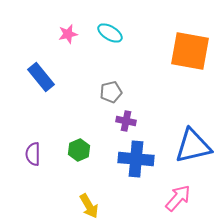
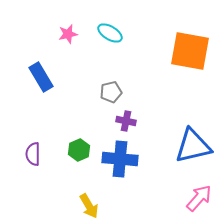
blue rectangle: rotated 8 degrees clockwise
blue cross: moved 16 px left
pink arrow: moved 21 px right
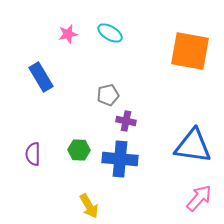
gray pentagon: moved 3 px left, 3 px down
blue triangle: rotated 21 degrees clockwise
green hexagon: rotated 25 degrees clockwise
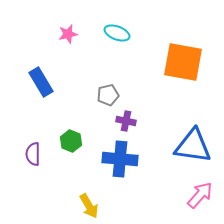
cyan ellipse: moved 7 px right; rotated 10 degrees counterclockwise
orange square: moved 7 px left, 11 px down
blue rectangle: moved 5 px down
green hexagon: moved 8 px left, 9 px up; rotated 20 degrees clockwise
pink arrow: moved 1 px right, 3 px up
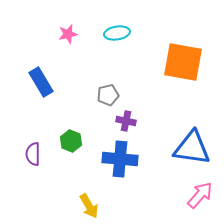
cyan ellipse: rotated 30 degrees counterclockwise
blue triangle: moved 1 px left, 2 px down
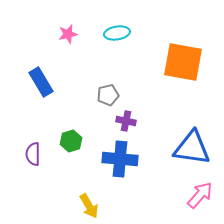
green hexagon: rotated 20 degrees clockwise
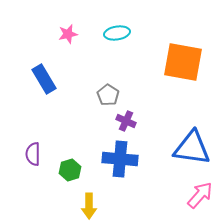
blue rectangle: moved 3 px right, 3 px up
gray pentagon: rotated 25 degrees counterclockwise
purple cross: rotated 12 degrees clockwise
green hexagon: moved 1 px left, 29 px down
yellow arrow: rotated 30 degrees clockwise
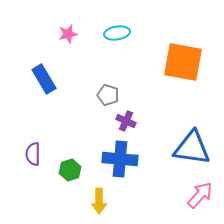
gray pentagon: rotated 15 degrees counterclockwise
yellow arrow: moved 10 px right, 5 px up
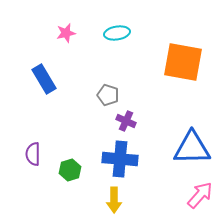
pink star: moved 2 px left, 1 px up
blue triangle: rotated 9 degrees counterclockwise
yellow arrow: moved 15 px right, 1 px up
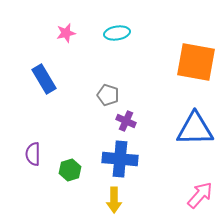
orange square: moved 13 px right
blue triangle: moved 3 px right, 19 px up
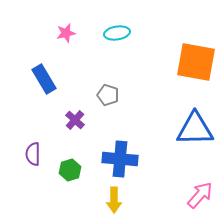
purple cross: moved 51 px left, 1 px up; rotated 18 degrees clockwise
